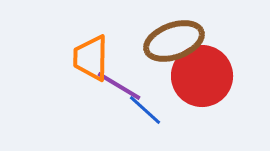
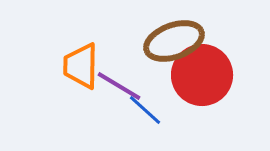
orange trapezoid: moved 10 px left, 8 px down
red circle: moved 1 px up
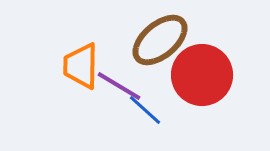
brown ellipse: moved 14 px left, 1 px up; rotated 20 degrees counterclockwise
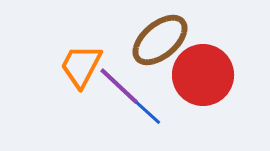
orange trapezoid: rotated 27 degrees clockwise
red circle: moved 1 px right
purple line: rotated 12 degrees clockwise
